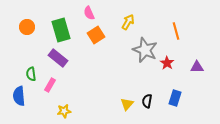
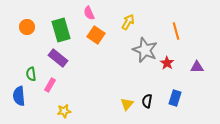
orange square: rotated 24 degrees counterclockwise
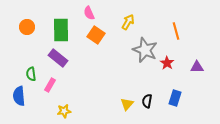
green rectangle: rotated 15 degrees clockwise
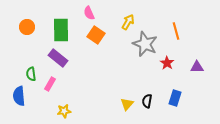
gray star: moved 6 px up
pink rectangle: moved 1 px up
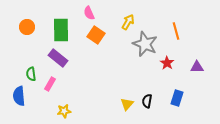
blue rectangle: moved 2 px right
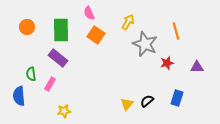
red star: rotated 24 degrees clockwise
black semicircle: rotated 40 degrees clockwise
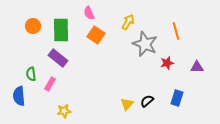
orange circle: moved 6 px right, 1 px up
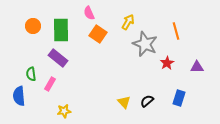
orange square: moved 2 px right, 1 px up
red star: rotated 16 degrees counterclockwise
blue rectangle: moved 2 px right
yellow triangle: moved 3 px left, 2 px up; rotated 24 degrees counterclockwise
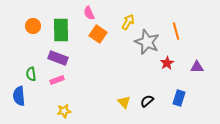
gray star: moved 2 px right, 2 px up
purple rectangle: rotated 18 degrees counterclockwise
pink rectangle: moved 7 px right, 4 px up; rotated 40 degrees clockwise
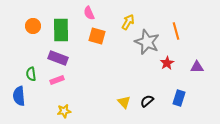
orange square: moved 1 px left, 2 px down; rotated 18 degrees counterclockwise
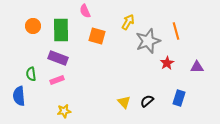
pink semicircle: moved 4 px left, 2 px up
gray star: moved 1 px right, 1 px up; rotated 30 degrees clockwise
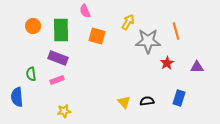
gray star: rotated 20 degrees clockwise
blue semicircle: moved 2 px left, 1 px down
black semicircle: rotated 32 degrees clockwise
